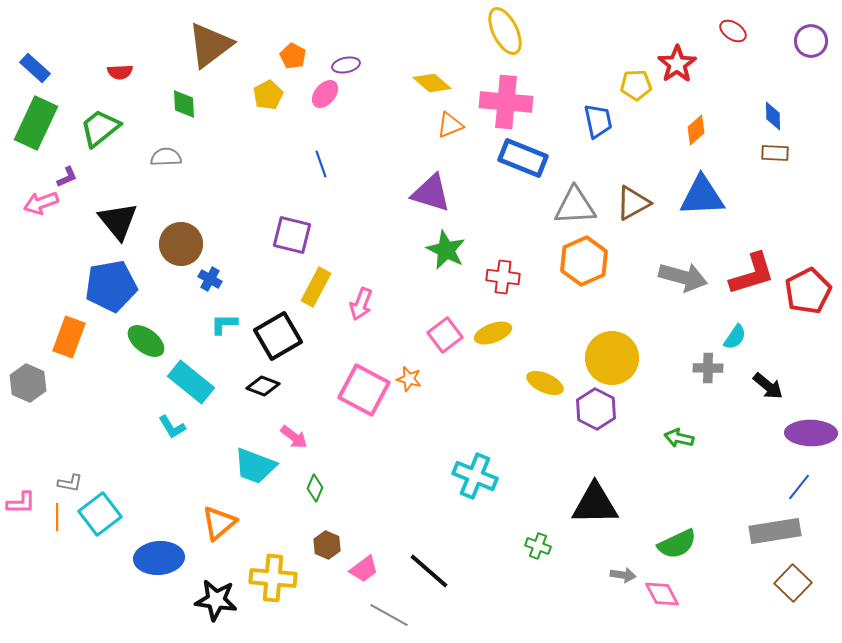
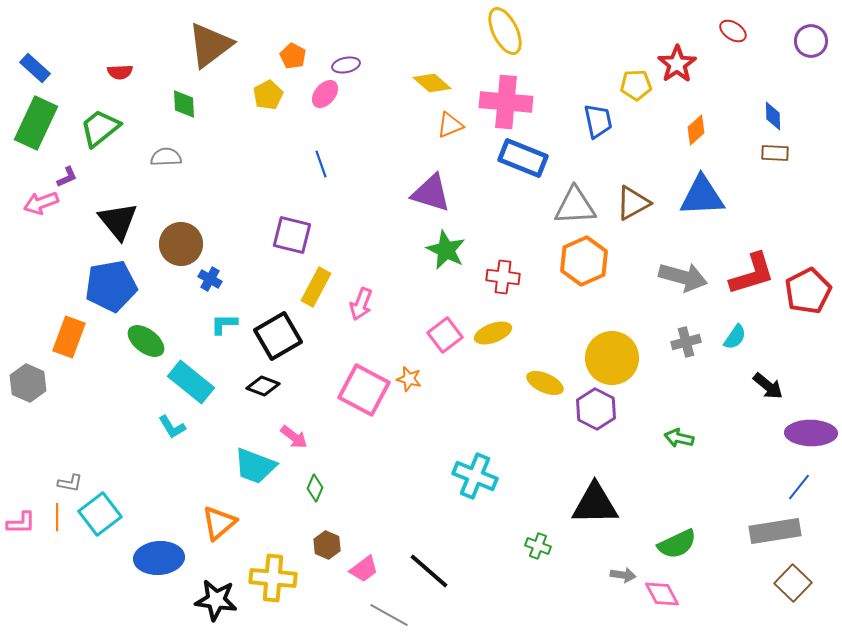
gray cross at (708, 368): moved 22 px left, 26 px up; rotated 16 degrees counterclockwise
pink L-shape at (21, 503): moved 20 px down
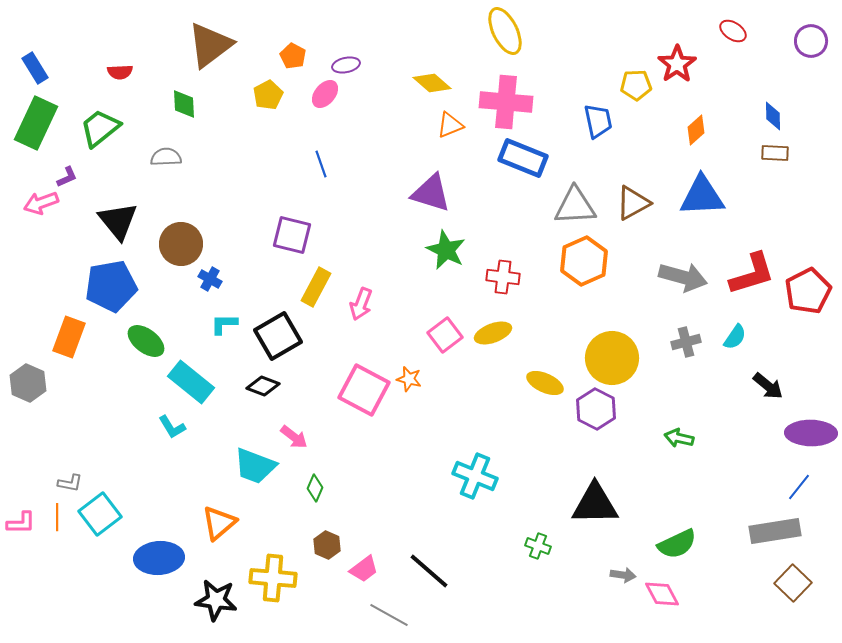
blue rectangle at (35, 68): rotated 16 degrees clockwise
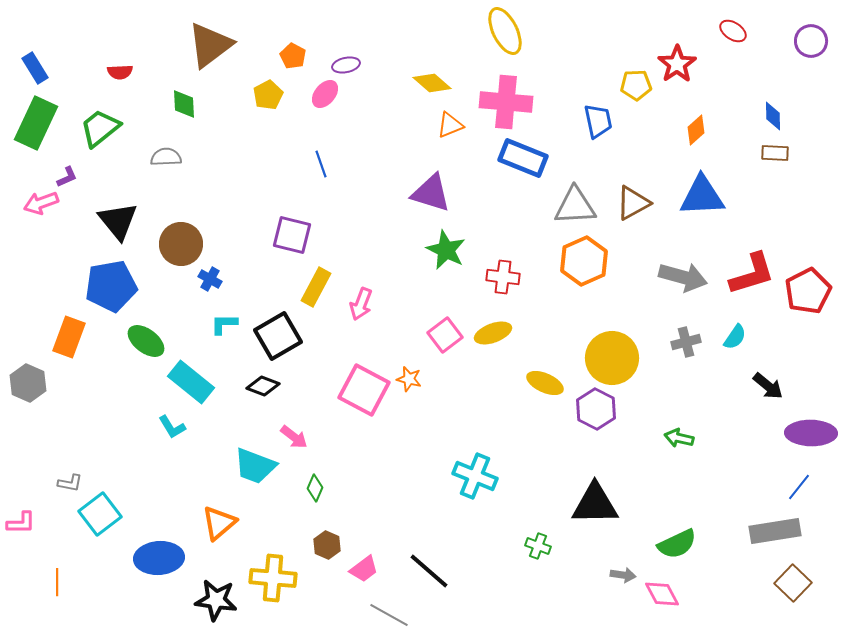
orange line at (57, 517): moved 65 px down
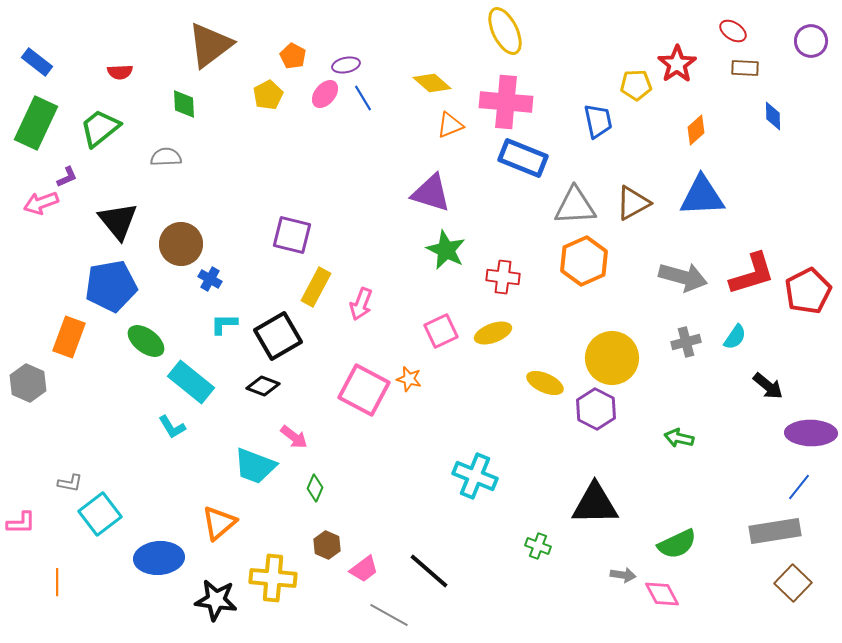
blue rectangle at (35, 68): moved 2 px right, 6 px up; rotated 20 degrees counterclockwise
brown rectangle at (775, 153): moved 30 px left, 85 px up
blue line at (321, 164): moved 42 px right, 66 px up; rotated 12 degrees counterclockwise
pink square at (445, 335): moved 4 px left, 4 px up; rotated 12 degrees clockwise
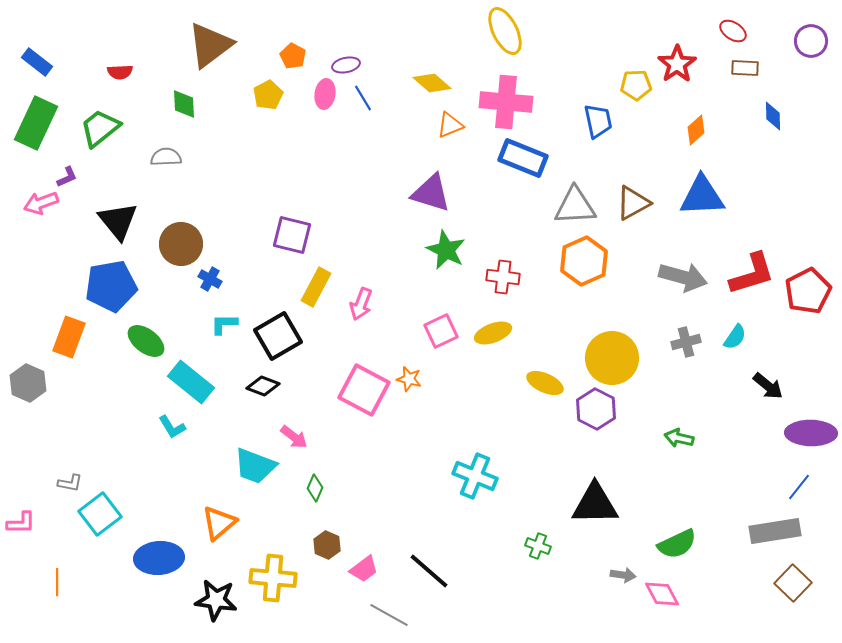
pink ellipse at (325, 94): rotated 32 degrees counterclockwise
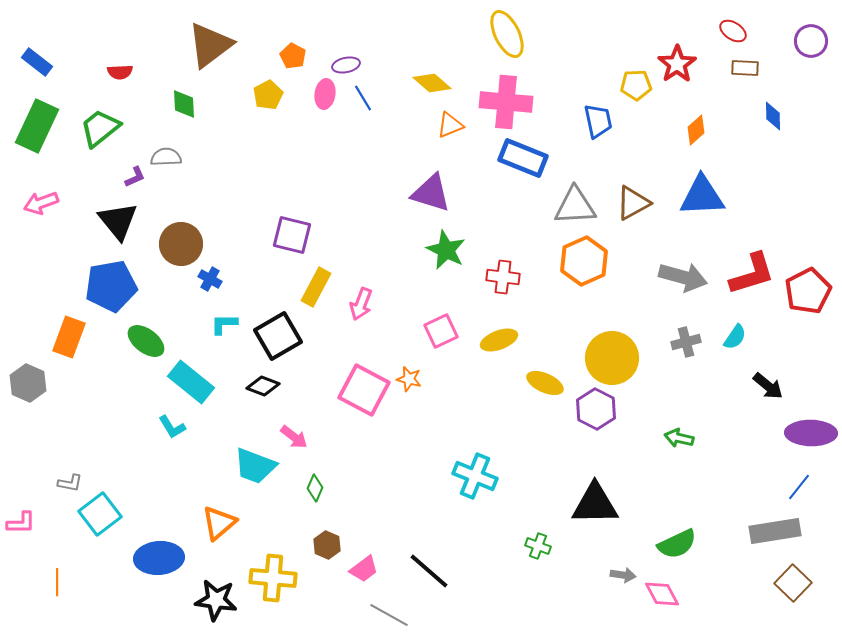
yellow ellipse at (505, 31): moved 2 px right, 3 px down
green rectangle at (36, 123): moved 1 px right, 3 px down
purple L-shape at (67, 177): moved 68 px right
yellow ellipse at (493, 333): moved 6 px right, 7 px down
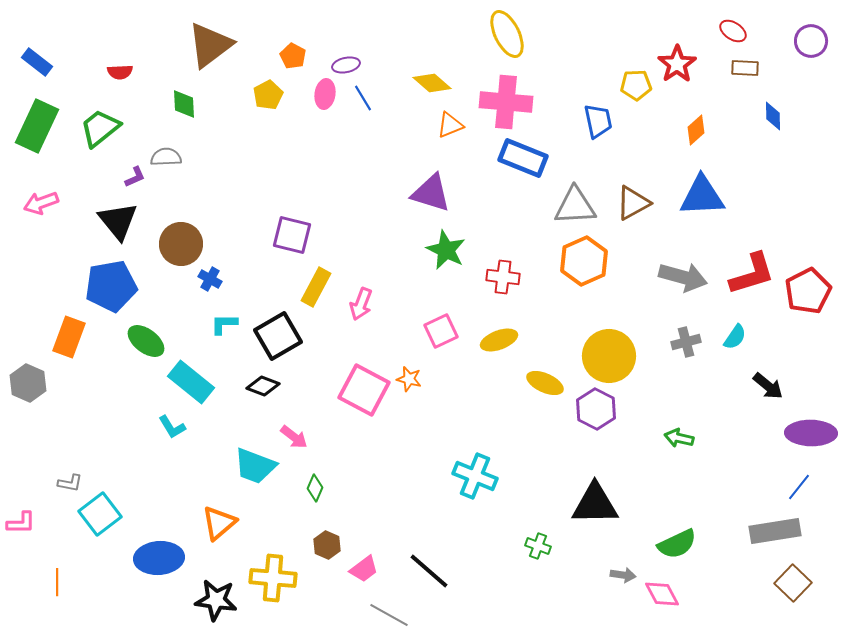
yellow circle at (612, 358): moved 3 px left, 2 px up
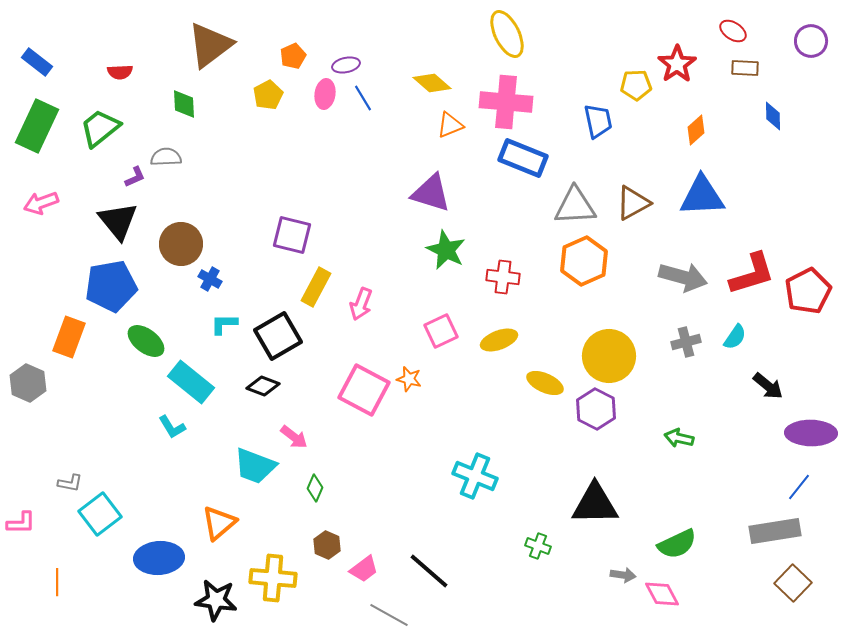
orange pentagon at (293, 56): rotated 20 degrees clockwise
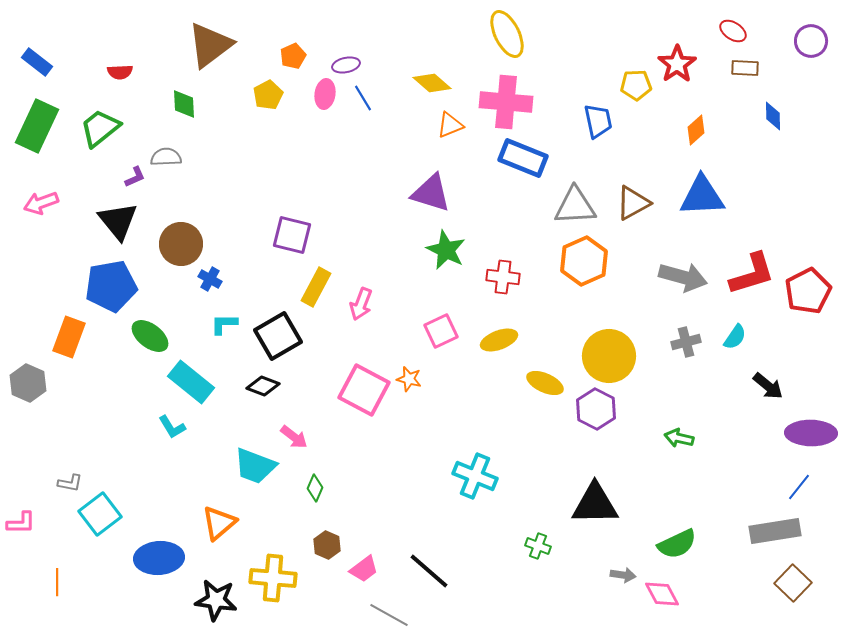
green ellipse at (146, 341): moved 4 px right, 5 px up
